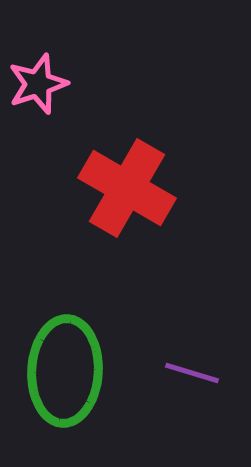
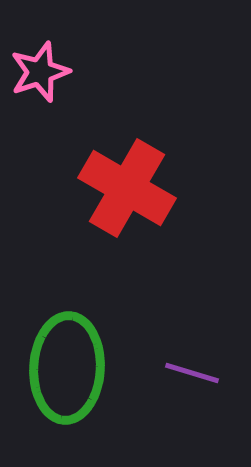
pink star: moved 2 px right, 12 px up
green ellipse: moved 2 px right, 3 px up
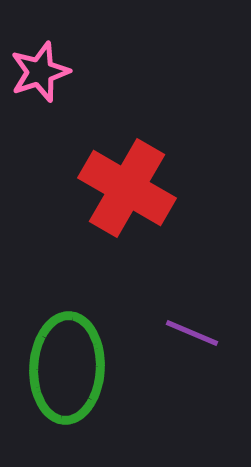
purple line: moved 40 px up; rotated 6 degrees clockwise
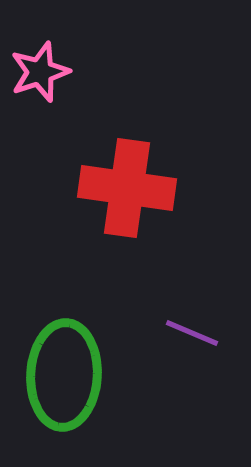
red cross: rotated 22 degrees counterclockwise
green ellipse: moved 3 px left, 7 px down
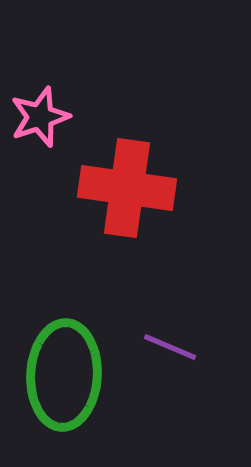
pink star: moved 45 px down
purple line: moved 22 px left, 14 px down
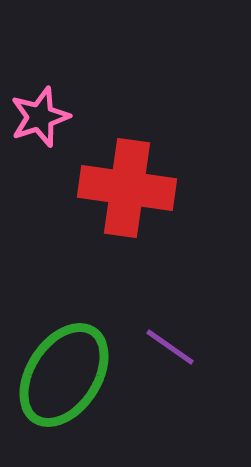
purple line: rotated 12 degrees clockwise
green ellipse: rotated 30 degrees clockwise
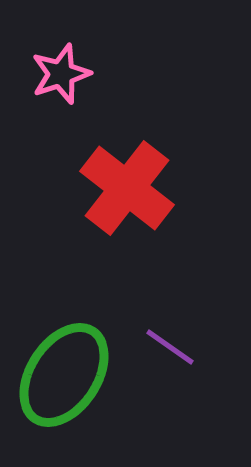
pink star: moved 21 px right, 43 px up
red cross: rotated 30 degrees clockwise
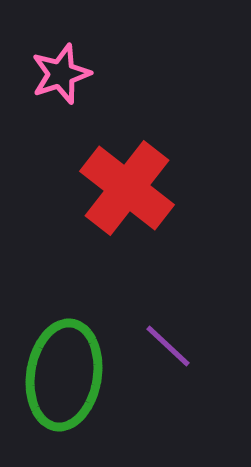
purple line: moved 2 px left, 1 px up; rotated 8 degrees clockwise
green ellipse: rotated 24 degrees counterclockwise
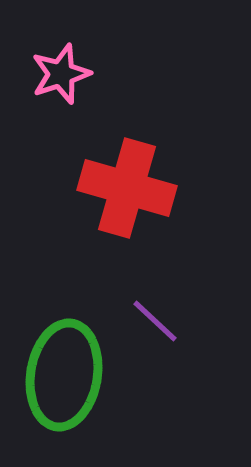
red cross: rotated 22 degrees counterclockwise
purple line: moved 13 px left, 25 px up
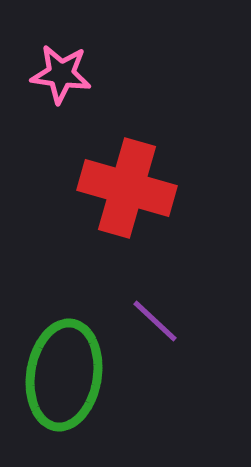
pink star: rotated 26 degrees clockwise
